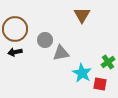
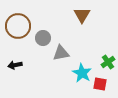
brown circle: moved 3 px right, 3 px up
gray circle: moved 2 px left, 2 px up
black arrow: moved 13 px down
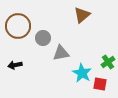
brown triangle: rotated 18 degrees clockwise
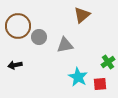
gray circle: moved 4 px left, 1 px up
gray triangle: moved 4 px right, 8 px up
cyan star: moved 4 px left, 4 px down
red square: rotated 16 degrees counterclockwise
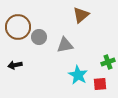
brown triangle: moved 1 px left
brown circle: moved 1 px down
green cross: rotated 16 degrees clockwise
cyan star: moved 2 px up
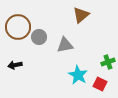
red square: rotated 32 degrees clockwise
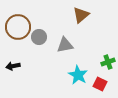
black arrow: moved 2 px left, 1 px down
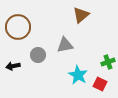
gray circle: moved 1 px left, 18 px down
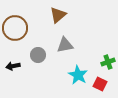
brown triangle: moved 23 px left
brown circle: moved 3 px left, 1 px down
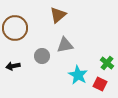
gray circle: moved 4 px right, 1 px down
green cross: moved 1 px left, 1 px down; rotated 32 degrees counterclockwise
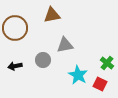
brown triangle: moved 6 px left; rotated 30 degrees clockwise
gray circle: moved 1 px right, 4 px down
black arrow: moved 2 px right
